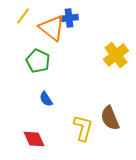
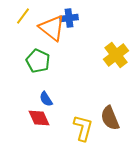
red diamond: moved 5 px right, 21 px up
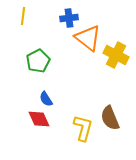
yellow line: rotated 30 degrees counterclockwise
orange triangle: moved 36 px right, 10 px down
yellow cross: rotated 25 degrees counterclockwise
green pentagon: rotated 20 degrees clockwise
red diamond: moved 1 px down
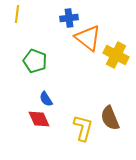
yellow line: moved 6 px left, 2 px up
green pentagon: moved 3 px left; rotated 25 degrees counterclockwise
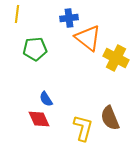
yellow cross: moved 3 px down
green pentagon: moved 12 px up; rotated 25 degrees counterclockwise
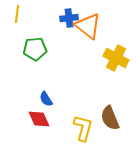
orange triangle: moved 12 px up
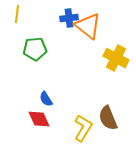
brown semicircle: moved 2 px left
yellow L-shape: rotated 16 degrees clockwise
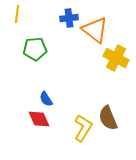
orange triangle: moved 7 px right, 4 px down
